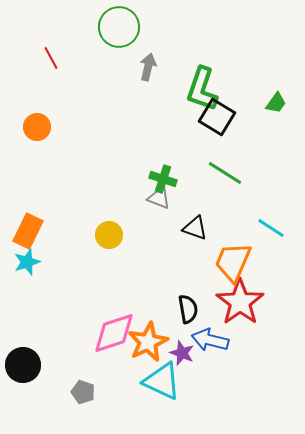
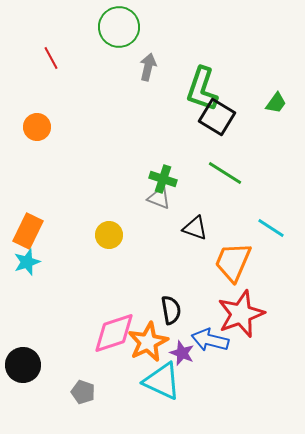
red star: moved 1 px right, 12 px down; rotated 15 degrees clockwise
black semicircle: moved 17 px left, 1 px down
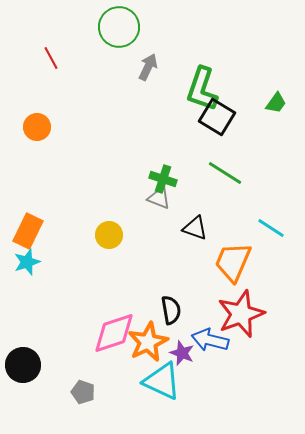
gray arrow: rotated 12 degrees clockwise
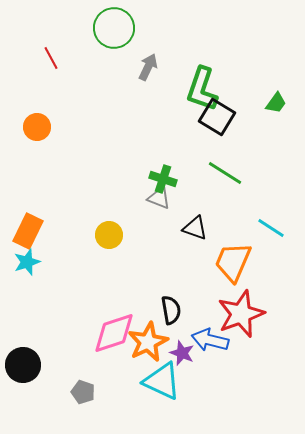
green circle: moved 5 px left, 1 px down
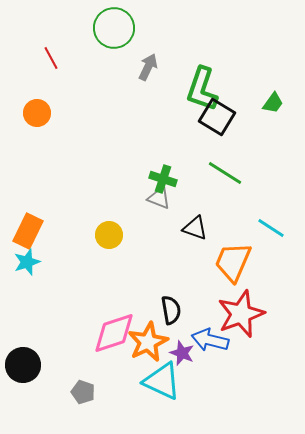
green trapezoid: moved 3 px left
orange circle: moved 14 px up
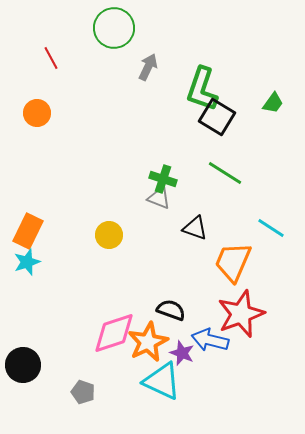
black semicircle: rotated 60 degrees counterclockwise
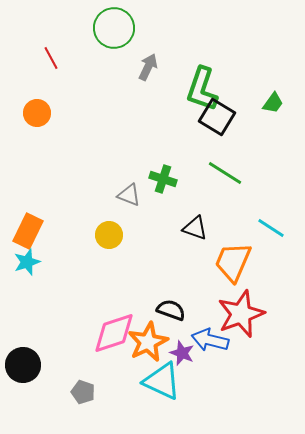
gray triangle: moved 30 px left, 3 px up
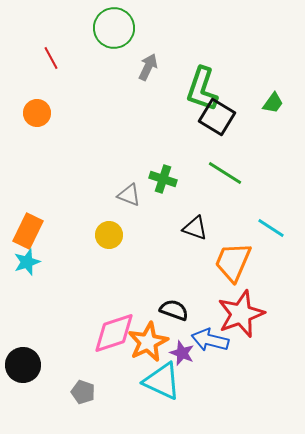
black semicircle: moved 3 px right
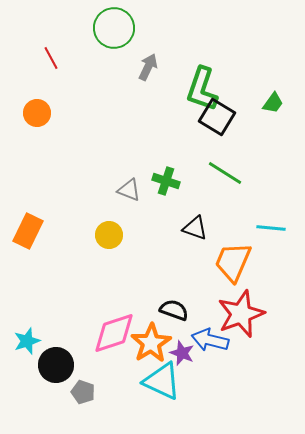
green cross: moved 3 px right, 2 px down
gray triangle: moved 5 px up
cyan line: rotated 28 degrees counterclockwise
cyan star: moved 79 px down
orange star: moved 3 px right, 1 px down; rotated 6 degrees counterclockwise
black circle: moved 33 px right
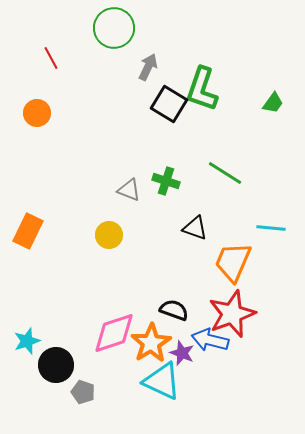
black square: moved 48 px left, 13 px up
red star: moved 9 px left
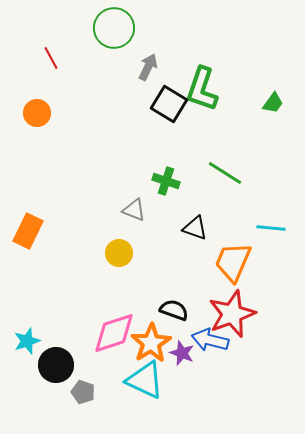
gray triangle: moved 5 px right, 20 px down
yellow circle: moved 10 px right, 18 px down
cyan triangle: moved 17 px left, 1 px up
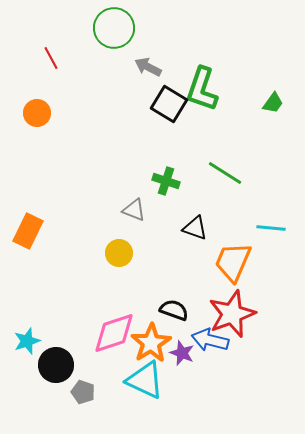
gray arrow: rotated 88 degrees counterclockwise
